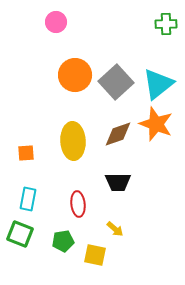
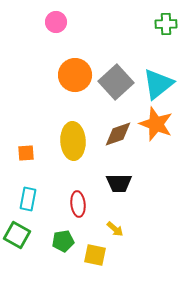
black trapezoid: moved 1 px right, 1 px down
green square: moved 3 px left, 1 px down; rotated 8 degrees clockwise
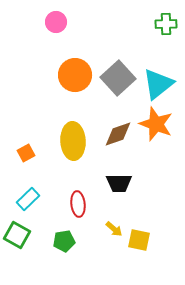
gray square: moved 2 px right, 4 px up
orange square: rotated 24 degrees counterclockwise
cyan rectangle: rotated 35 degrees clockwise
yellow arrow: moved 1 px left
green pentagon: moved 1 px right
yellow square: moved 44 px right, 15 px up
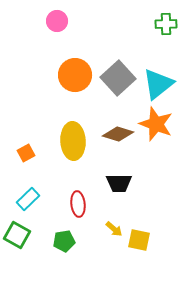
pink circle: moved 1 px right, 1 px up
brown diamond: rotated 36 degrees clockwise
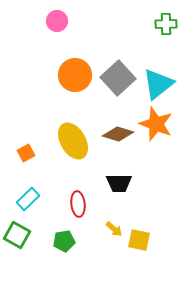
yellow ellipse: rotated 27 degrees counterclockwise
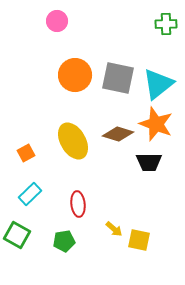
gray square: rotated 36 degrees counterclockwise
black trapezoid: moved 30 px right, 21 px up
cyan rectangle: moved 2 px right, 5 px up
